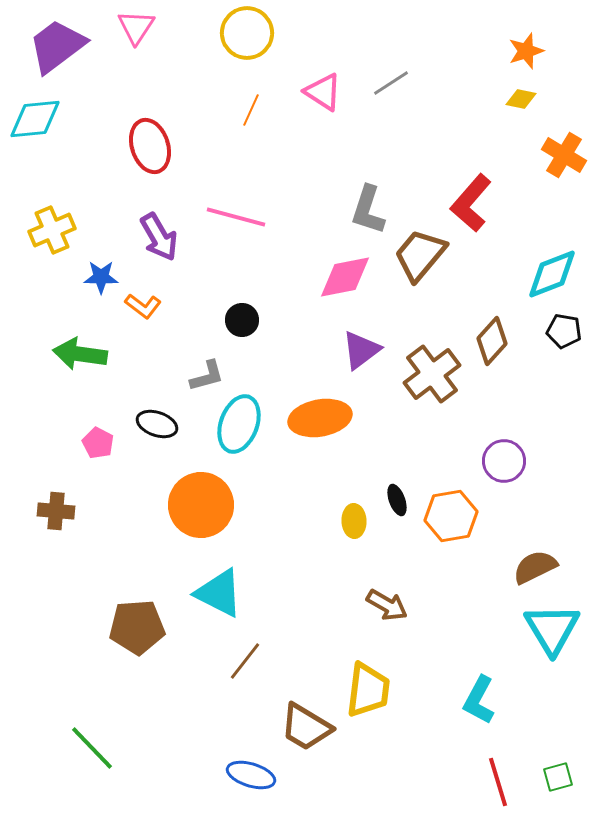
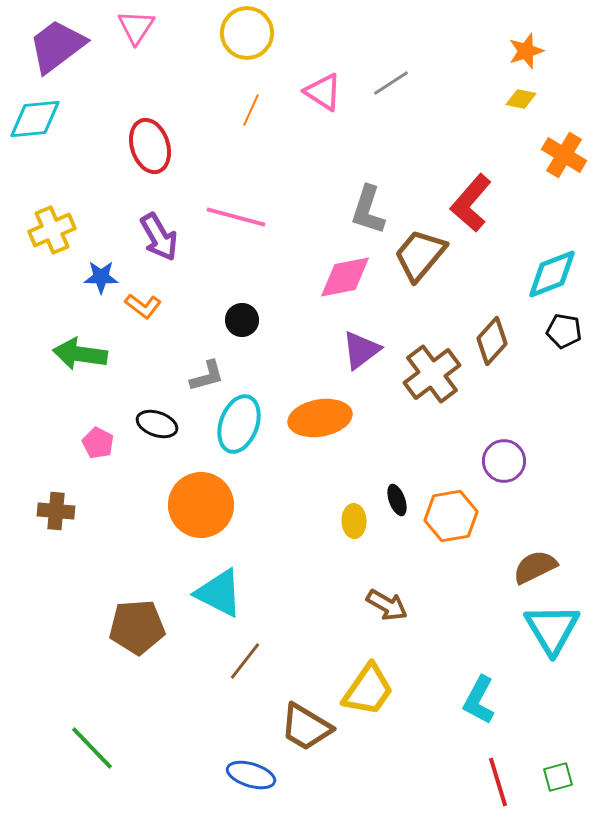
yellow trapezoid at (368, 690): rotated 28 degrees clockwise
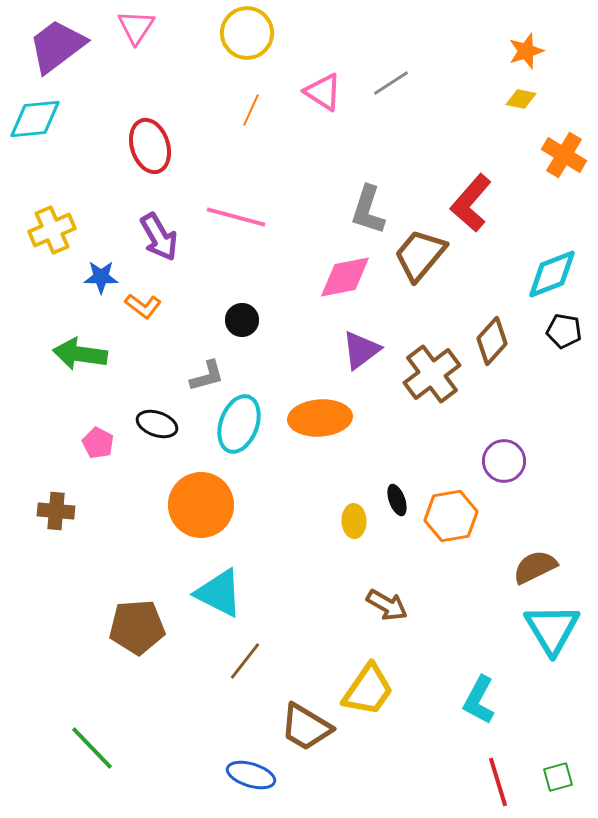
orange ellipse at (320, 418): rotated 6 degrees clockwise
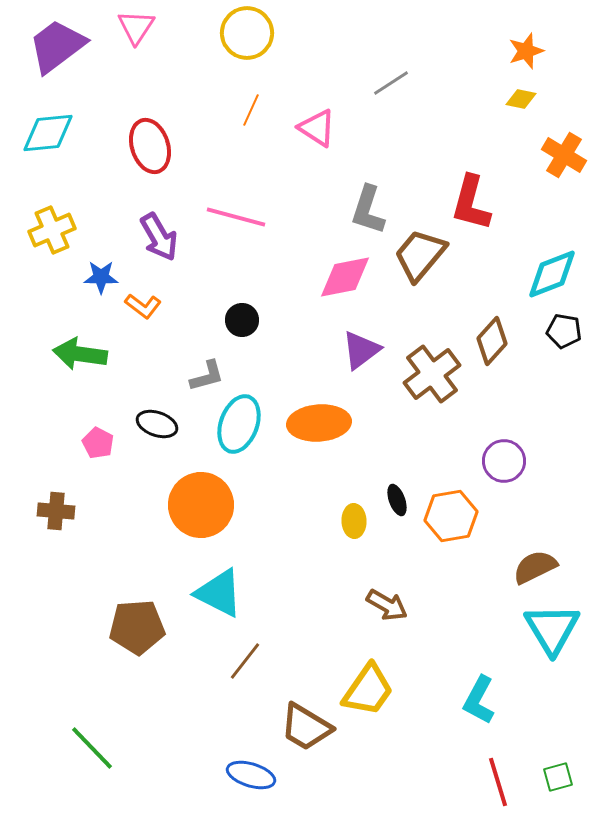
pink triangle at (323, 92): moved 6 px left, 36 px down
cyan diamond at (35, 119): moved 13 px right, 14 px down
red L-shape at (471, 203): rotated 26 degrees counterclockwise
orange ellipse at (320, 418): moved 1 px left, 5 px down
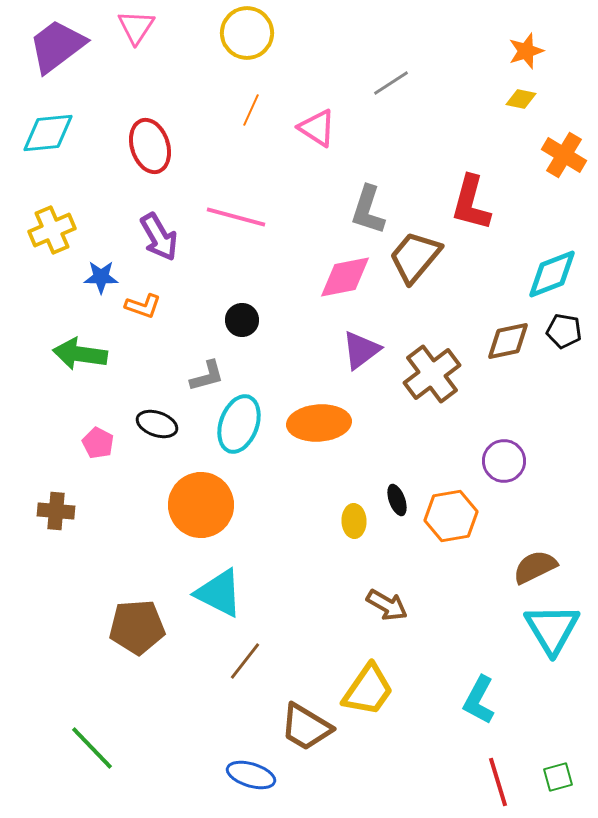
brown trapezoid at (420, 255): moved 5 px left, 2 px down
orange L-shape at (143, 306): rotated 18 degrees counterclockwise
brown diamond at (492, 341): moved 16 px right; rotated 36 degrees clockwise
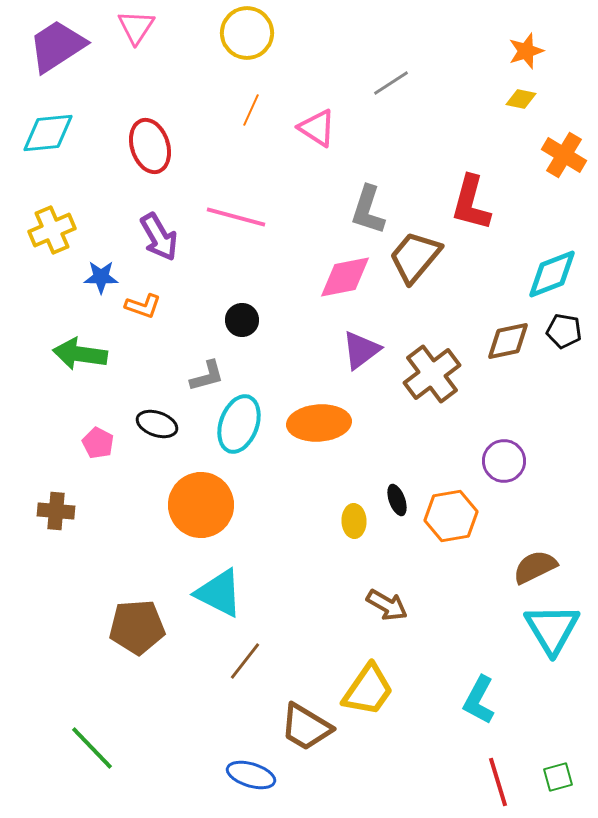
purple trapezoid at (57, 46): rotated 4 degrees clockwise
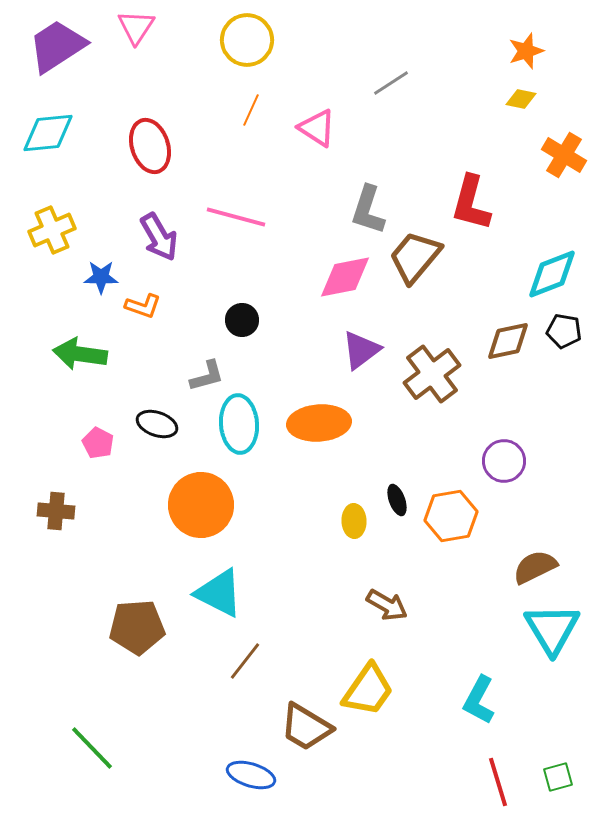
yellow circle at (247, 33): moved 7 px down
cyan ellipse at (239, 424): rotated 24 degrees counterclockwise
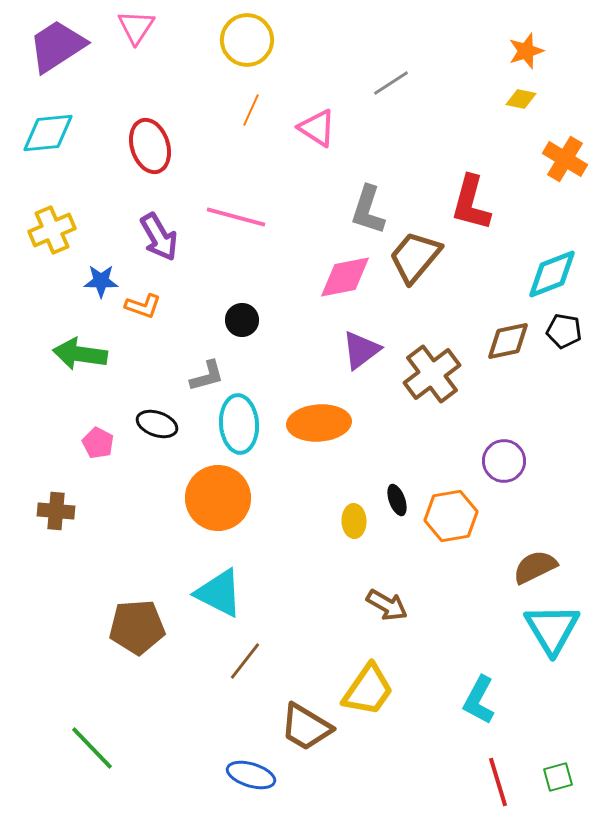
orange cross at (564, 155): moved 1 px right, 4 px down
blue star at (101, 277): moved 4 px down
orange circle at (201, 505): moved 17 px right, 7 px up
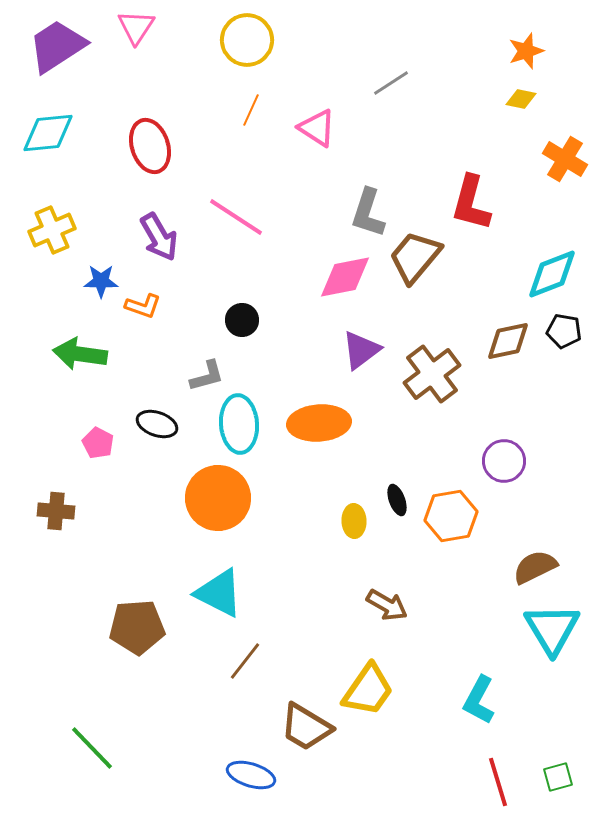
gray L-shape at (368, 210): moved 3 px down
pink line at (236, 217): rotated 18 degrees clockwise
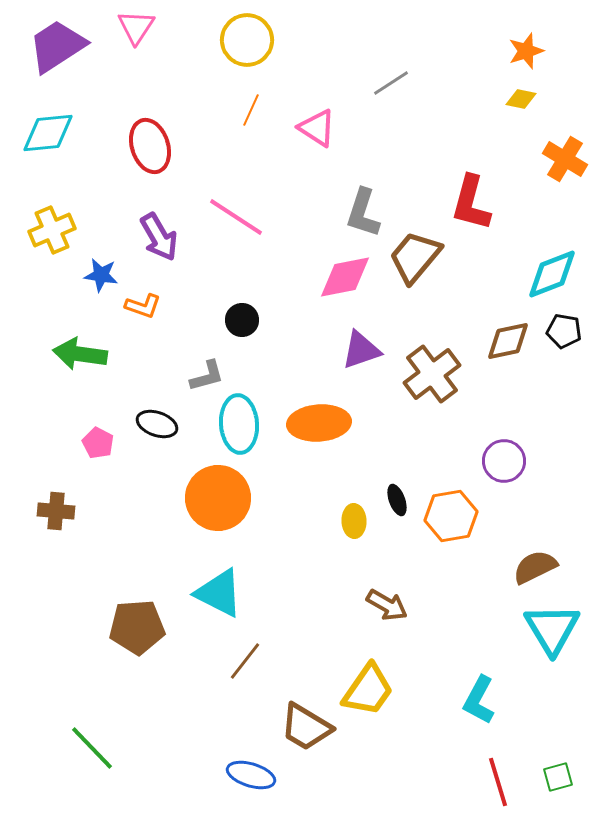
gray L-shape at (368, 213): moved 5 px left
blue star at (101, 281): moved 6 px up; rotated 8 degrees clockwise
purple triangle at (361, 350): rotated 18 degrees clockwise
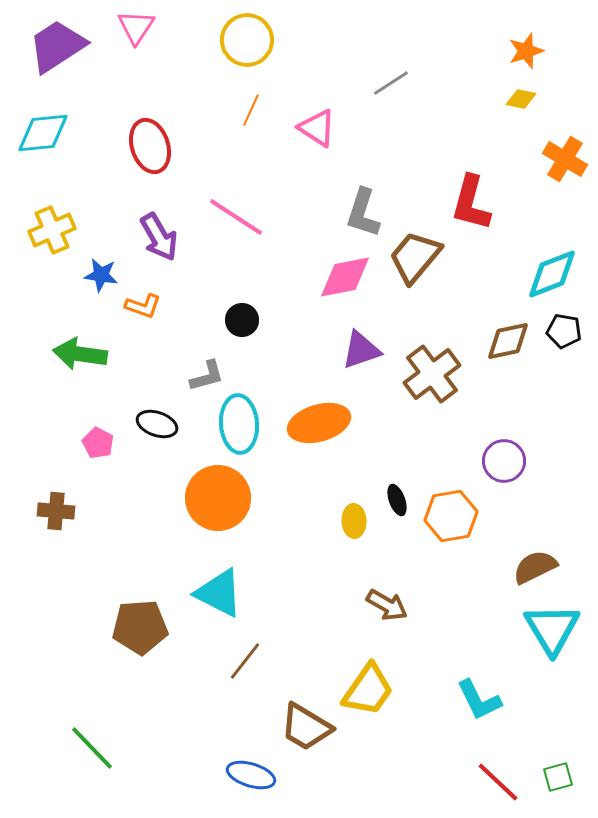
cyan diamond at (48, 133): moved 5 px left
orange ellipse at (319, 423): rotated 12 degrees counterclockwise
brown pentagon at (137, 627): moved 3 px right
cyan L-shape at (479, 700): rotated 54 degrees counterclockwise
red line at (498, 782): rotated 30 degrees counterclockwise
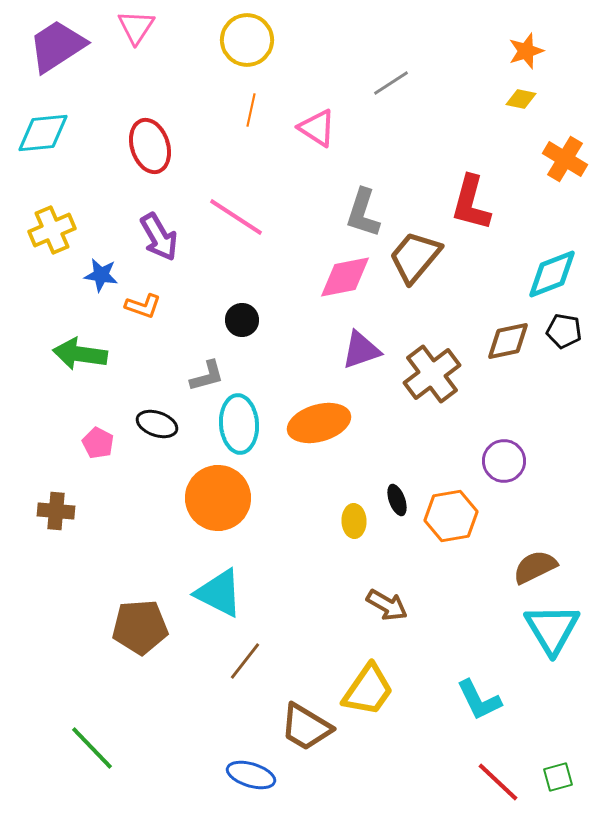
orange line at (251, 110): rotated 12 degrees counterclockwise
